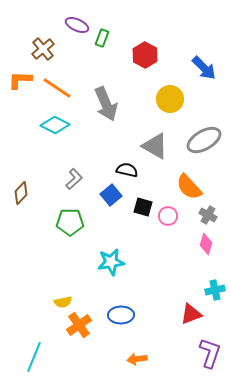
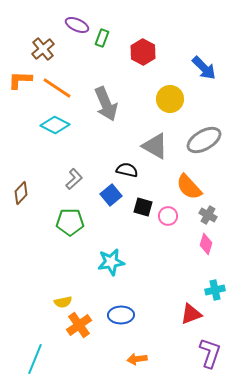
red hexagon: moved 2 px left, 3 px up
cyan line: moved 1 px right, 2 px down
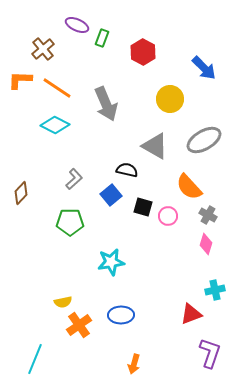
orange arrow: moved 3 px left, 5 px down; rotated 66 degrees counterclockwise
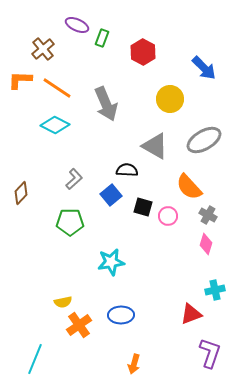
black semicircle: rotated 10 degrees counterclockwise
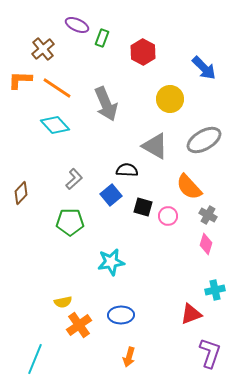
cyan diamond: rotated 20 degrees clockwise
orange arrow: moved 5 px left, 7 px up
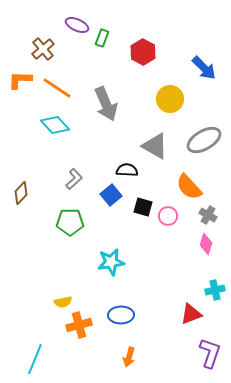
orange cross: rotated 20 degrees clockwise
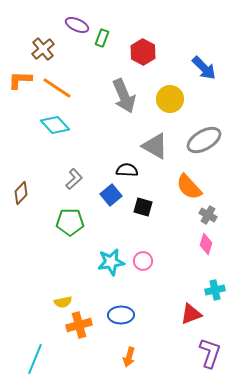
gray arrow: moved 18 px right, 8 px up
pink circle: moved 25 px left, 45 px down
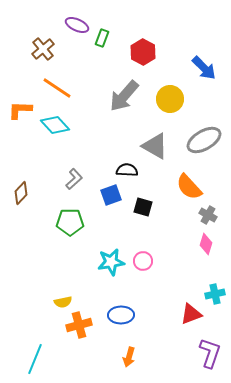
orange L-shape: moved 30 px down
gray arrow: rotated 64 degrees clockwise
blue square: rotated 20 degrees clockwise
cyan cross: moved 4 px down
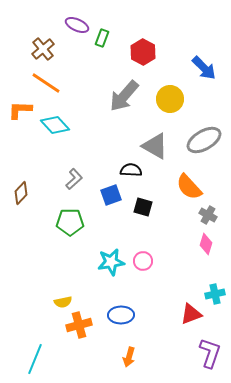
orange line: moved 11 px left, 5 px up
black semicircle: moved 4 px right
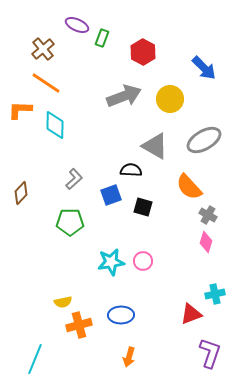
gray arrow: rotated 152 degrees counterclockwise
cyan diamond: rotated 44 degrees clockwise
pink diamond: moved 2 px up
